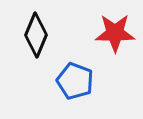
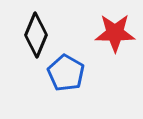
blue pentagon: moved 9 px left, 8 px up; rotated 9 degrees clockwise
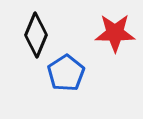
blue pentagon: rotated 9 degrees clockwise
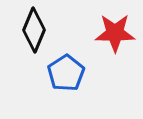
black diamond: moved 2 px left, 5 px up
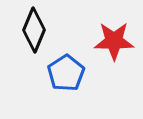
red star: moved 1 px left, 8 px down
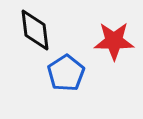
black diamond: moved 1 px right; rotated 30 degrees counterclockwise
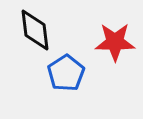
red star: moved 1 px right, 1 px down
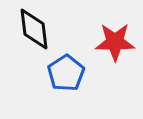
black diamond: moved 1 px left, 1 px up
